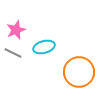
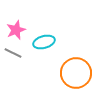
cyan ellipse: moved 5 px up
orange circle: moved 3 px left, 1 px down
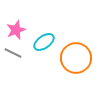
cyan ellipse: rotated 20 degrees counterclockwise
orange circle: moved 15 px up
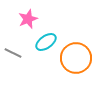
pink star: moved 12 px right, 11 px up
cyan ellipse: moved 2 px right
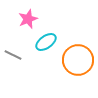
gray line: moved 2 px down
orange circle: moved 2 px right, 2 px down
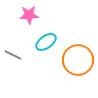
pink star: moved 1 px right, 4 px up; rotated 18 degrees clockwise
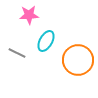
cyan ellipse: moved 1 px up; rotated 25 degrees counterclockwise
gray line: moved 4 px right, 2 px up
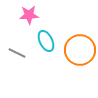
cyan ellipse: rotated 55 degrees counterclockwise
orange circle: moved 2 px right, 10 px up
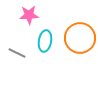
cyan ellipse: moved 1 px left; rotated 35 degrees clockwise
orange circle: moved 12 px up
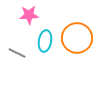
orange circle: moved 3 px left
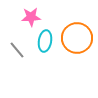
pink star: moved 2 px right, 2 px down
gray line: moved 3 px up; rotated 24 degrees clockwise
